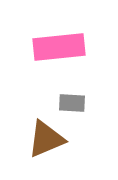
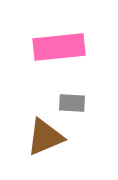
brown triangle: moved 1 px left, 2 px up
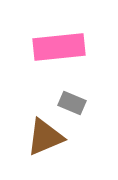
gray rectangle: rotated 20 degrees clockwise
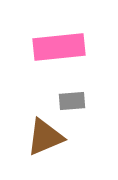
gray rectangle: moved 2 px up; rotated 28 degrees counterclockwise
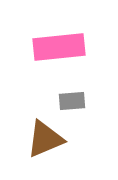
brown triangle: moved 2 px down
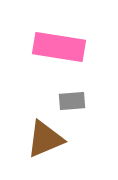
pink rectangle: rotated 15 degrees clockwise
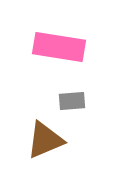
brown triangle: moved 1 px down
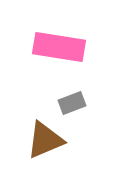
gray rectangle: moved 2 px down; rotated 16 degrees counterclockwise
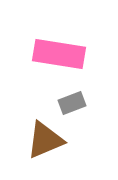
pink rectangle: moved 7 px down
